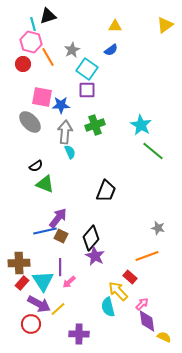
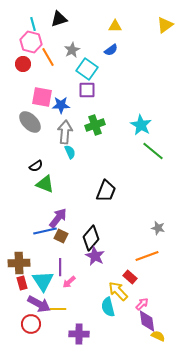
black triangle at (48, 16): moved 11 px right, 3 px down
red rectangle at (22, 283): rotated 56 degrees counterclockwise
yellow line at (58, 309): rotated 42 degrees clockwise
yellow semicircle at (164, 337): moved 6 px left, 1 px up
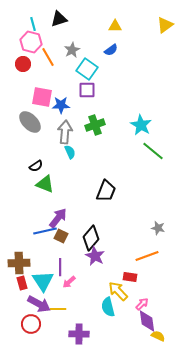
red rectangle at (130, 277): rotated 32 degrees counterclockwise
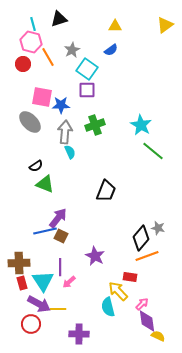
black diamond at (91, 238): moved 50 px right
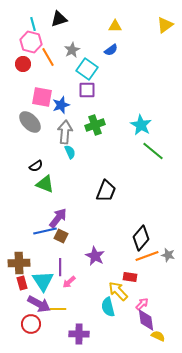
blue star at (61, 105): rotated 18 degrees counterclockwise
gray star at (158, 228): moved 10 px right, 27 px down
purple diamond at (147, 321): moved 1 px left, 1 px up
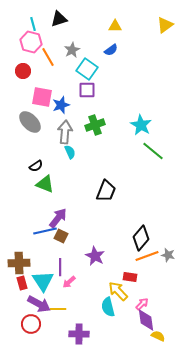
red circle at (23, 64): moved 7 px down
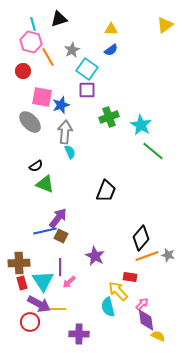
yellow triangle at (115, 26): moved 4 px left, 3 px down
green cross at (95, 125): moved 14 px right, 8 px up
red circle at (31, 324): moved 1 px left, 2 px up
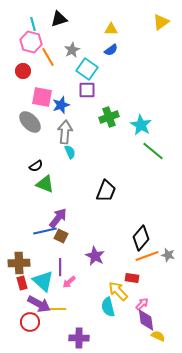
yellow triangle at (165, 25): moved 4 px left, 3 px up
red rectangle at (130, 277): moved 2 px right, 1 px down
cyan triangle at (43, 281): rotated 15 degrees counterclockwise
purple cross at (79, 334): moved 4 px down
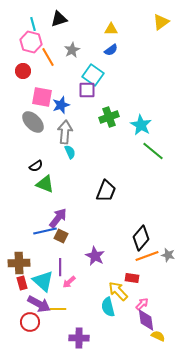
cyan square at (87, 69): moved 6 px right, 6 px down
gray ellipse at (30, 122): moved 3 px right
